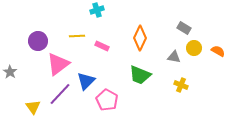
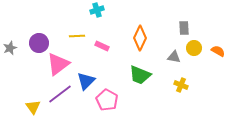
gray rectangle: rotated 56 degrees clockwise
purple circle: moved 1 px right, 2 px down
gray star: moved 24 px up; rotated 16 degrees clockwise
purple line: rotated 10 degrees clockwise
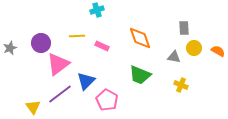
orange diamond: rotated 45 degrees counterclockwise
purple circle: moved 2 px right
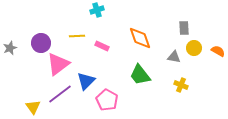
green trapezoid: rotated 30 degrees clockwise
